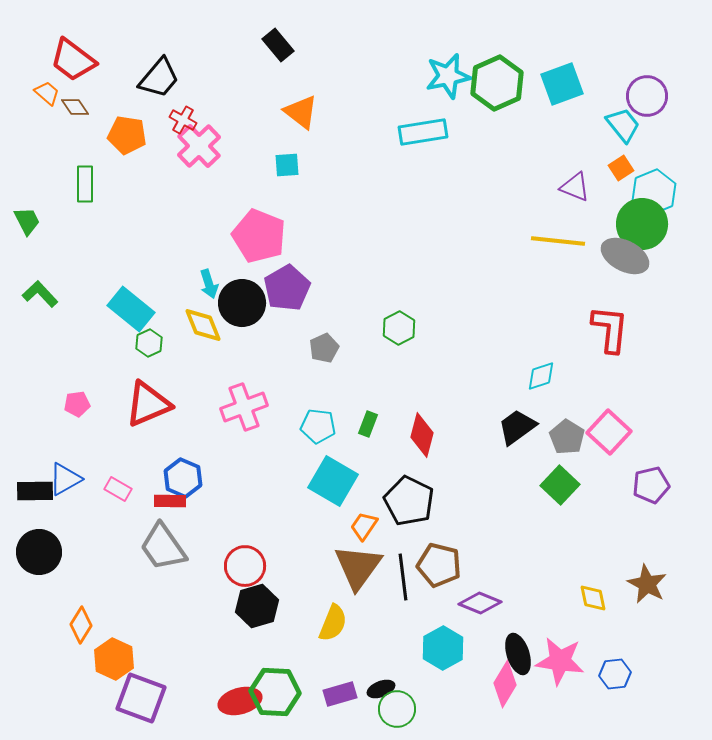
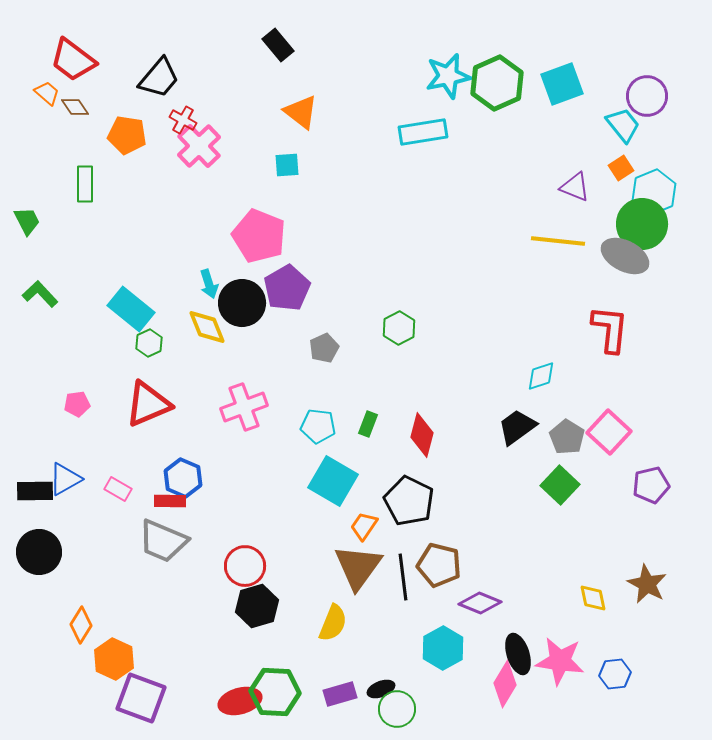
yellow diamond at (203, 325): moved 4 px right, 2 px down
gray trapezoid at (163, 547): moved 6 px up; rotated 32 degrees counterclockwise
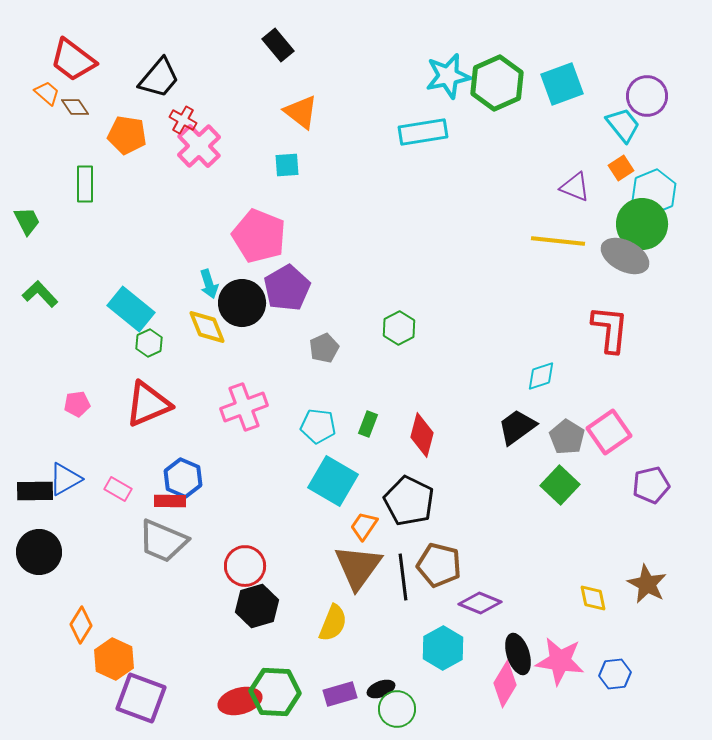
pink square at (609, 432): rotated 12 degrees clockwise
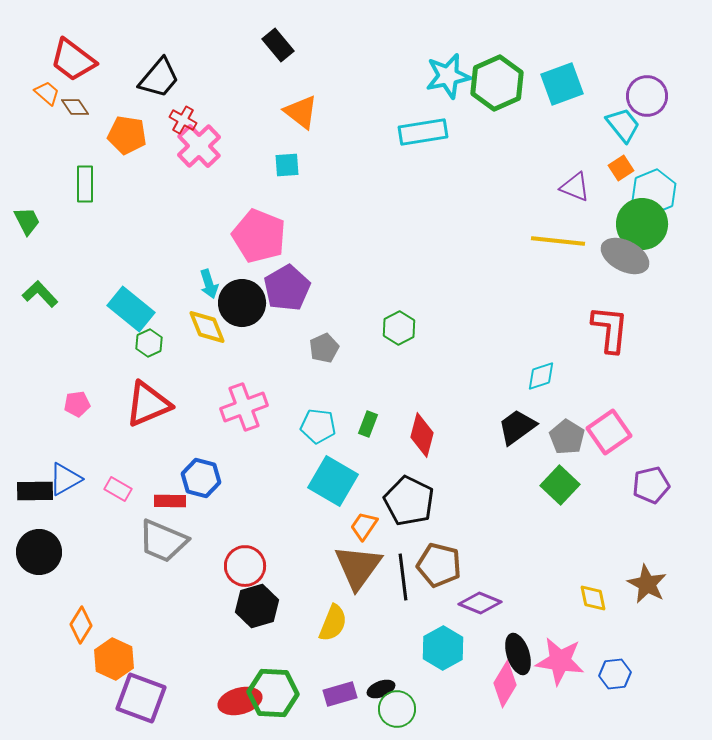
blue hexagon at (183, 478): moved 18 px right; rotated 9 degrees counterclockwise
green hexagon at (275, 692): moved 2 px left, 1 px down
